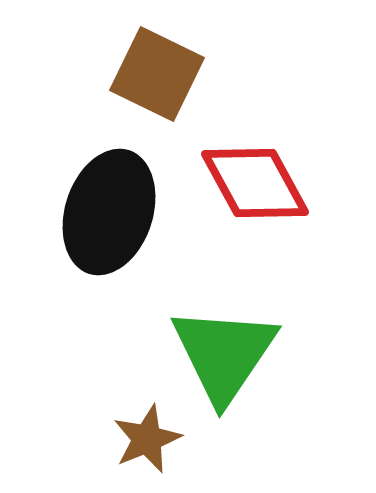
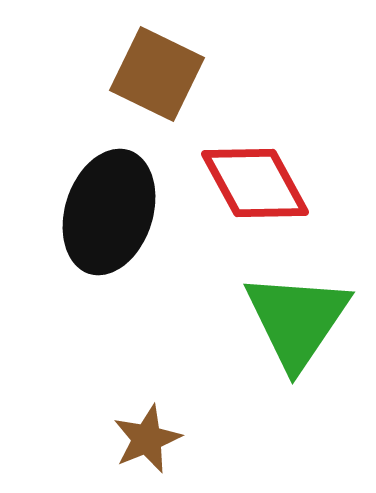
green triangle: moved 73 px right, 34 px up
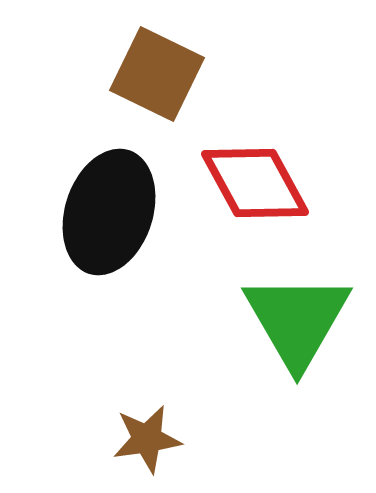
green triangle: rotated 4 degrees counterclockwise
brown star: rotated 14 degrees clockwise
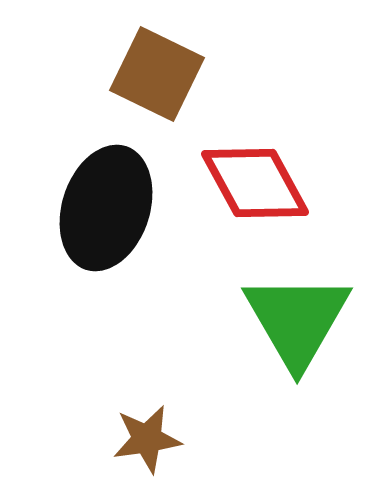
black ellipse: moved 3 px left, 4 px up
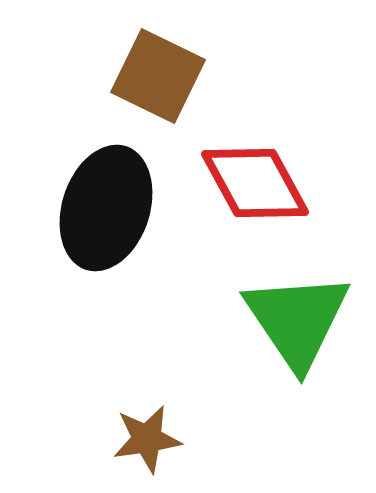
brown square: moved 1 px right, 2 px down
green triangle: rotated 4 degrees counterclockwise
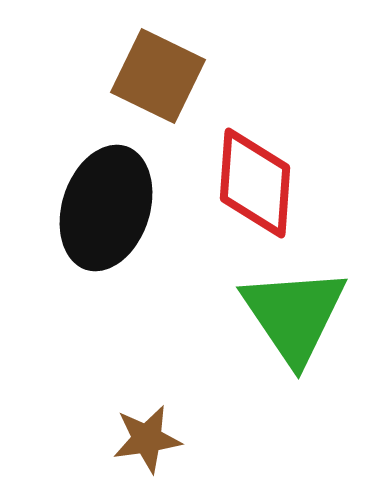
red diamond: rotated 33 degrees clockwise
green triangle: moved 3 px left, 5 px up
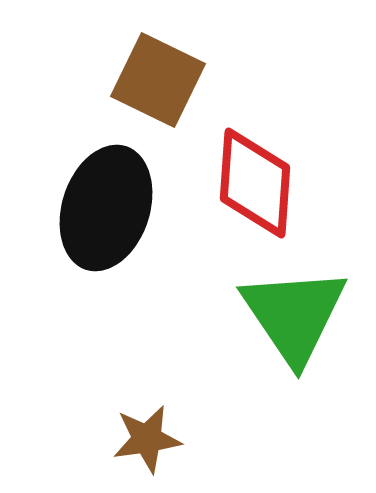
brown square: moved 4 px down
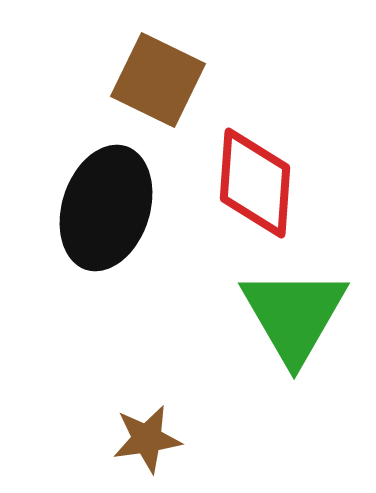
green triangle: rotated 4 degrees clockwise
